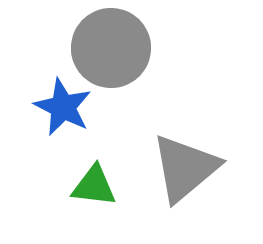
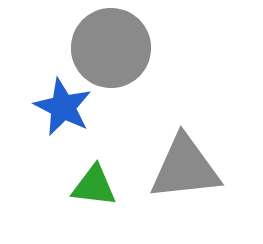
gray triangle: rotated 34 degrees clockwise
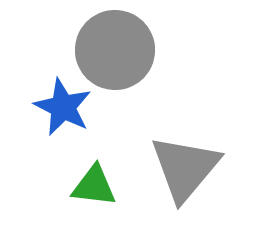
gray circle: moved 4 px right, 2 px down
gray triangle: rotated 44 degrees counterclockwise
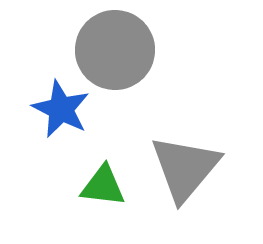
blue star: moved 2 px left, 2 px down
green triangle: moved 9 px right
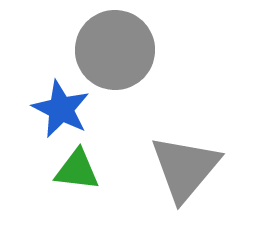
green triangle: moved 26 px left, 16 px up
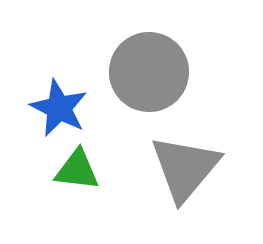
gray circle: moved 34 px right, 22 px down
blue star: moved 2 px left, 1 px up
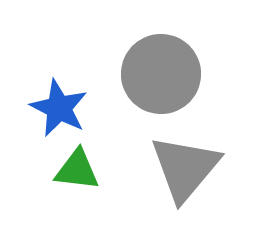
gray circle: moved 12 px right, 2 px down
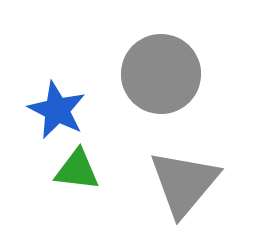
blue star: moved 2 px left, 2 px down
gray triangle: moved 1 px left, 15 px down
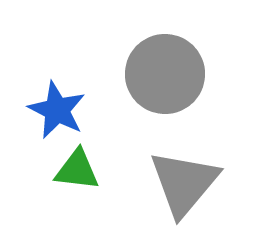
gray circle: moved 4 px right
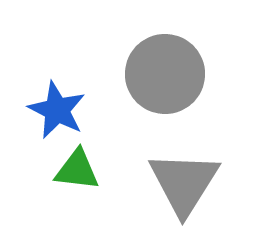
gray triangle: rotated 8 degrees counterclockwise
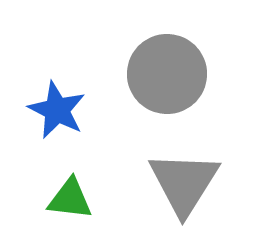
gray circle: moved 2 px right
green triangle: moved 7 px left, 29 px down
